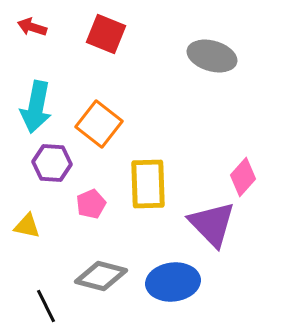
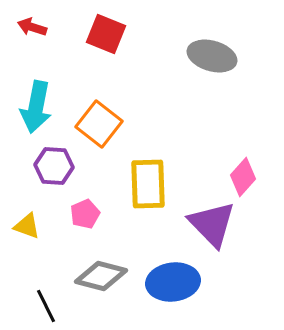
purple hexagon: moved 2 px right, 3 px down
pink pentagon: moved 6 px left, 10 px down
yellow triangle: rotated 8 degrees clockwise
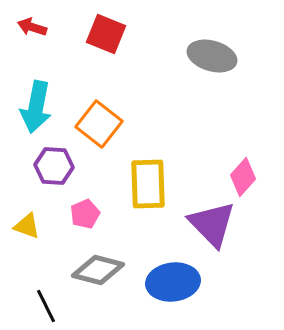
gray diamond: moved 3 px left, 6 px up
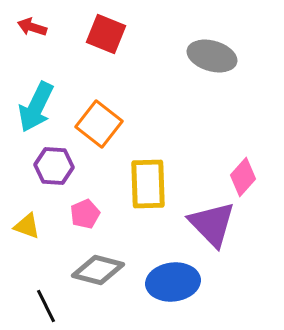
cyan arrow: rotated 15 degrees clockwise
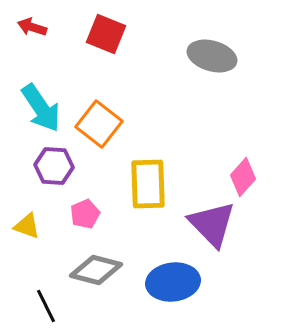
cyan arrow: moved 5 px right, 1 px down; rotated 60 degrees counterclockwise
gray diamond: moved 2 px left
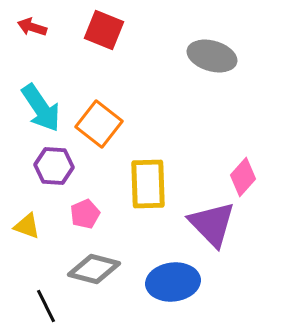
red square: moved 2 px left, 4 px up
gray diamond: moved 2 px left, 1 px up
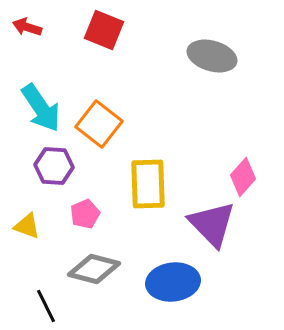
red arrow: moved 5 px left
